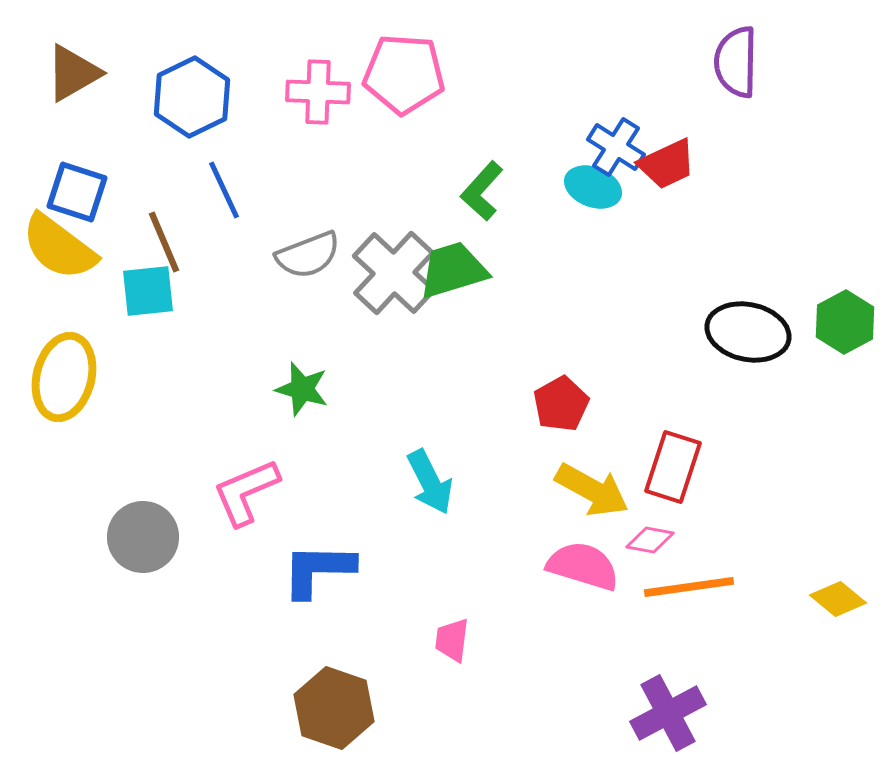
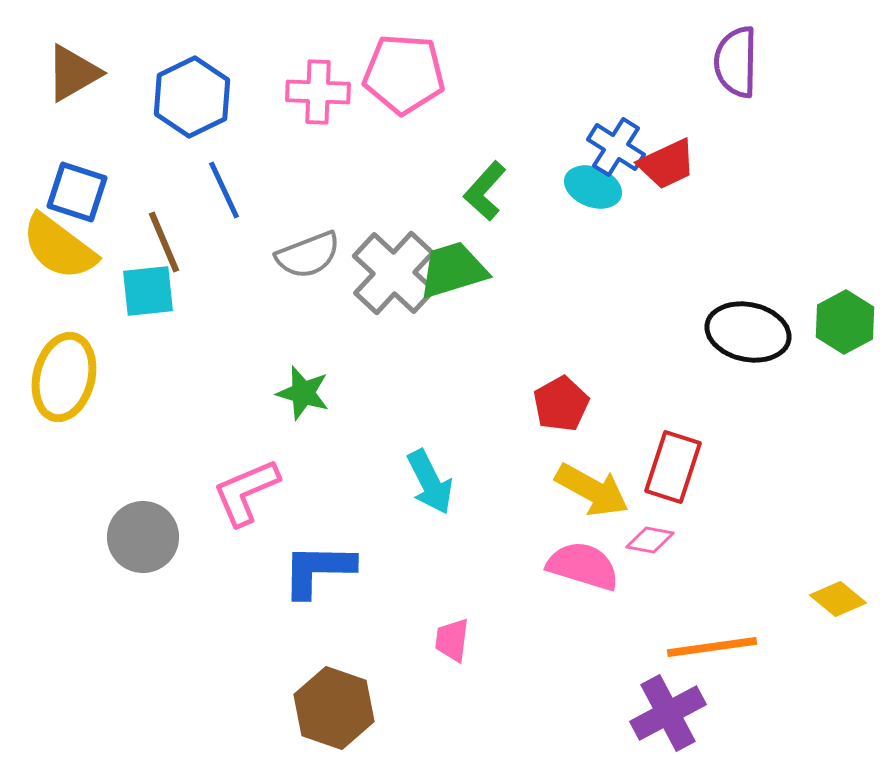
green L-shape: moved 3 px right
green star: moved 1 px right, 4 px down
orange line: moved 23 px right, 60 px down
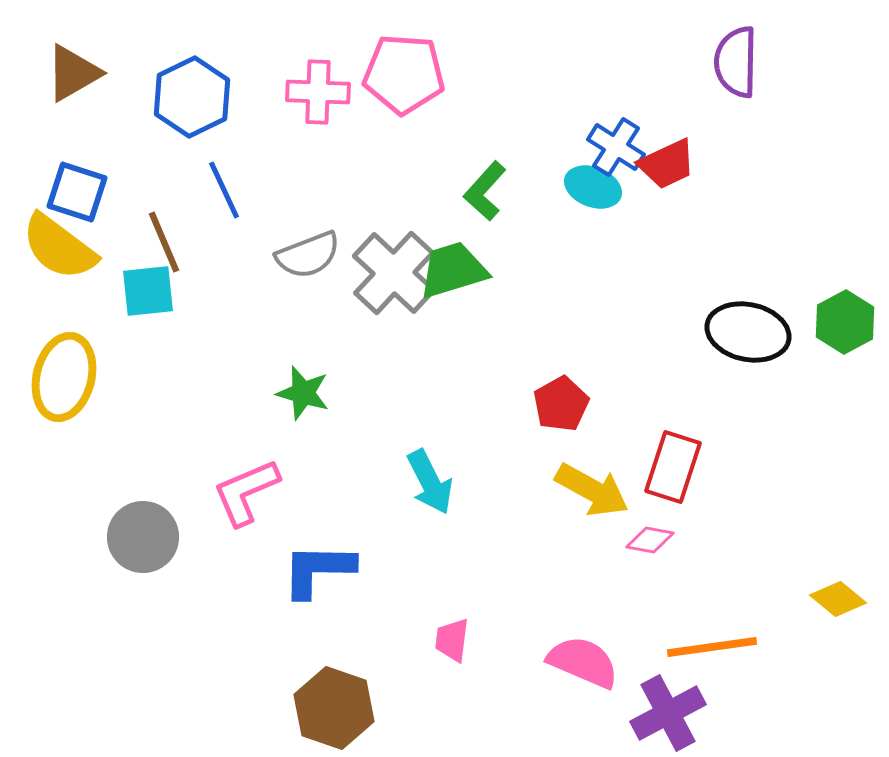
pink semicircle: moved 96 px down; rotated 6 degrees clockwise
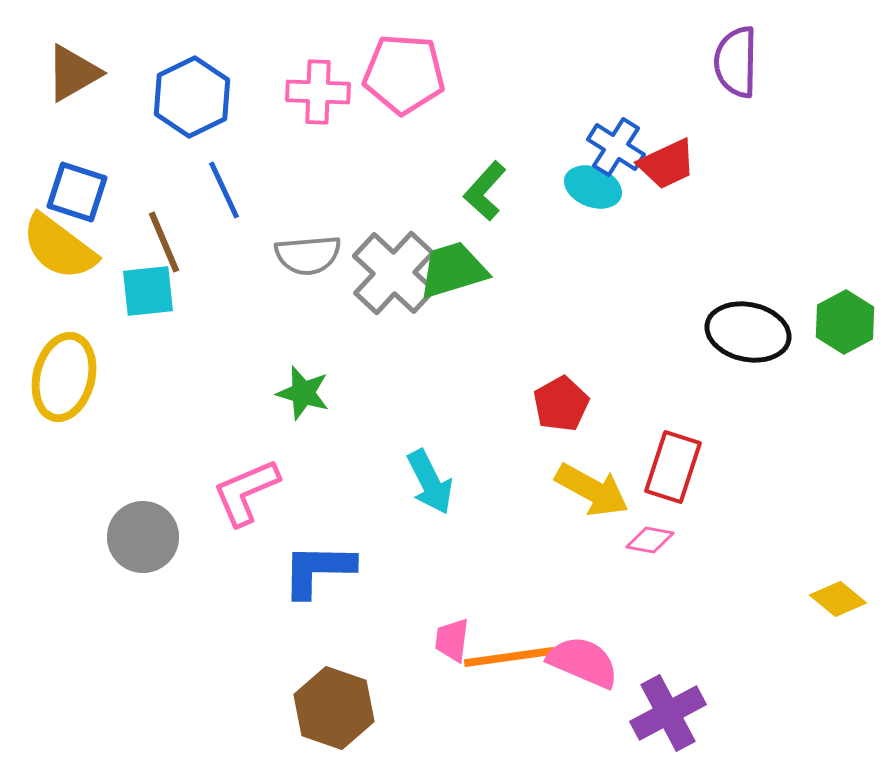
gray semicircle: rotated 16 degrees clockwise
orange line: moved 203 px left, 10 px down
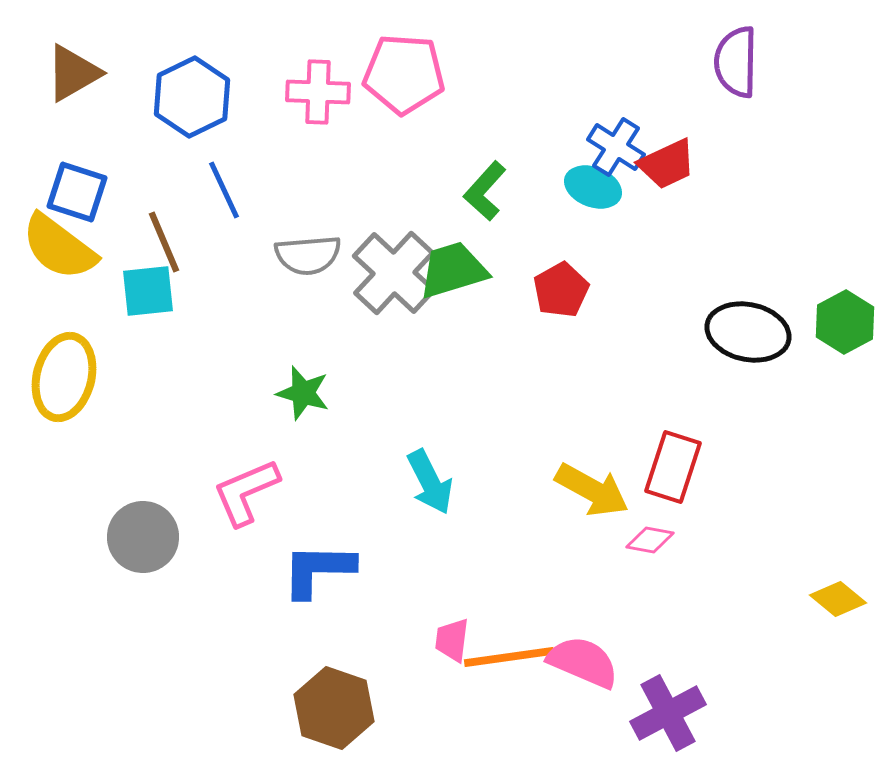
red pentagon: moved 114 px up
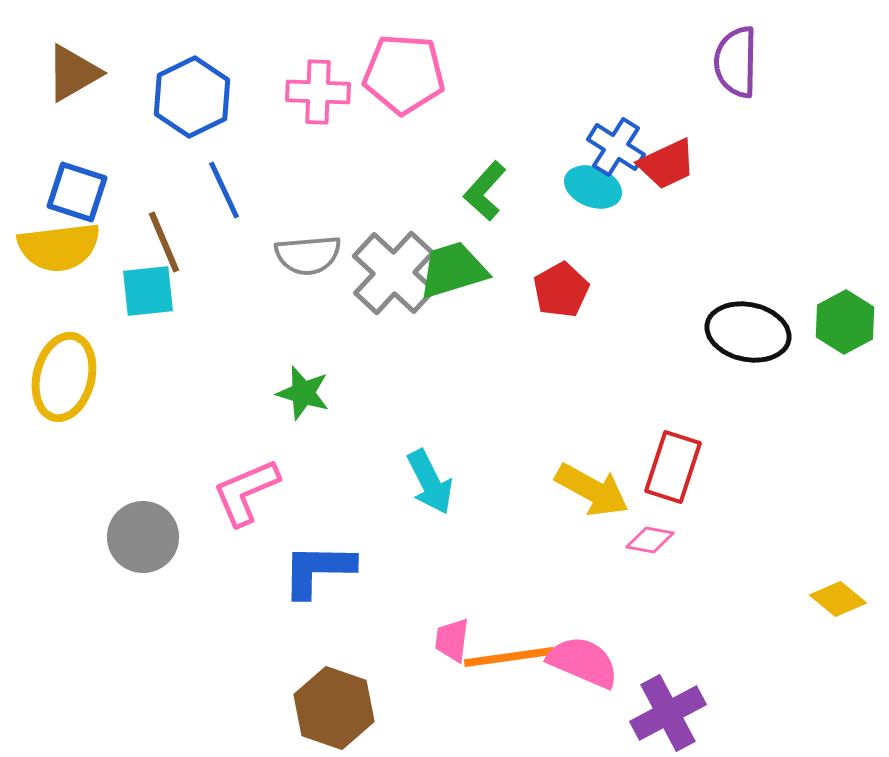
yellow semicircle: rotated 44 degrees counterclockwise
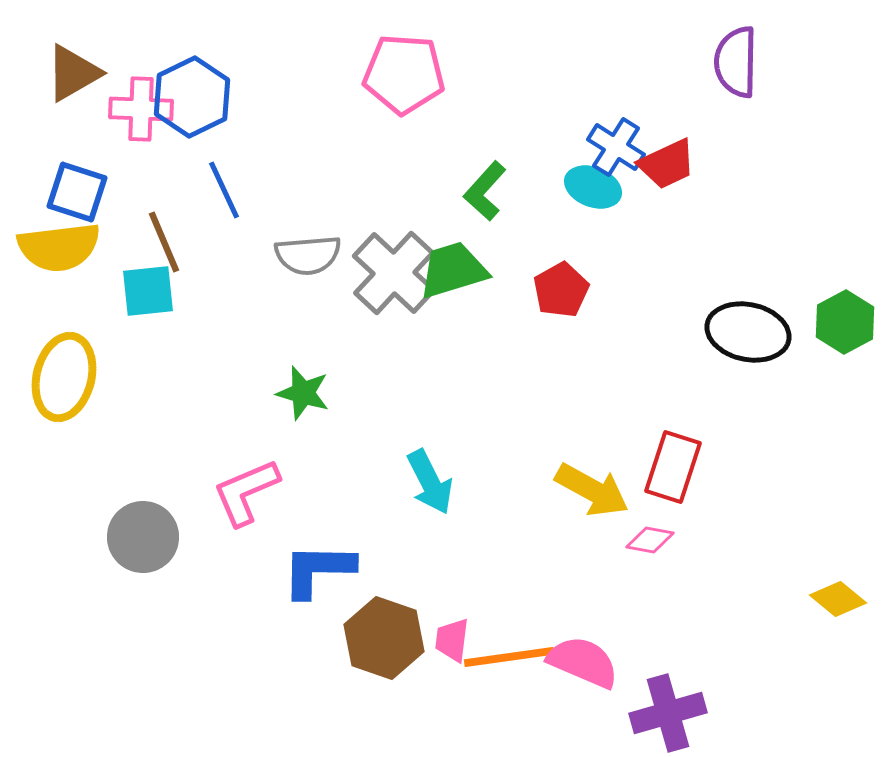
pink cross: moved 177 px left, 17 px down
brown hexagon: moved 50 px right, 70 px up
purple cross: rotated 12 degrees clockwise
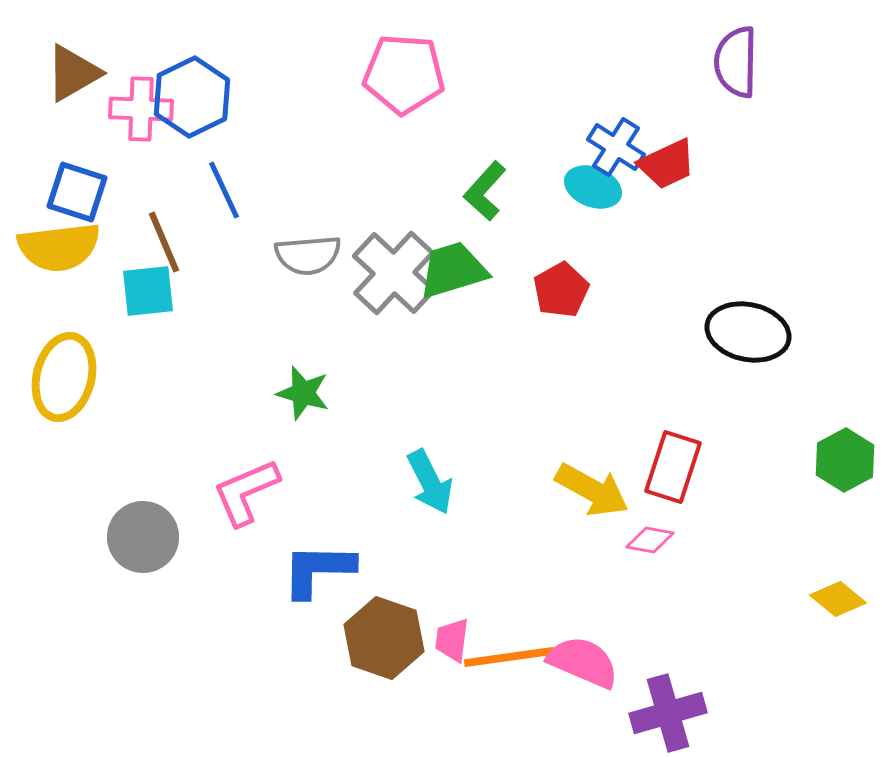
green hexagon: moved 138 px down
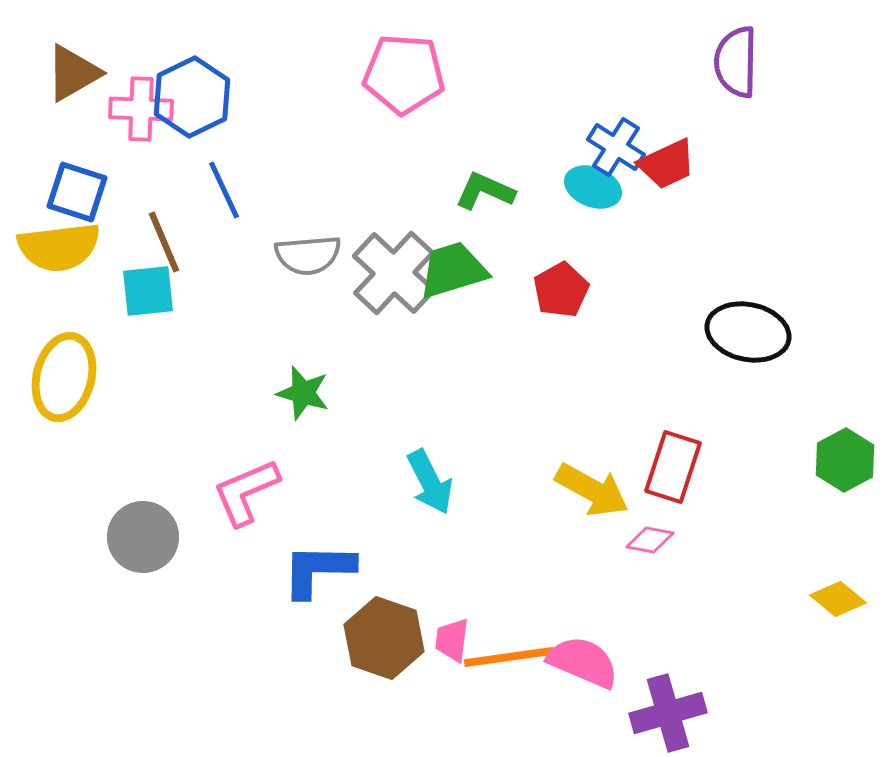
green L-shape: rotated 72 degrees clockwise
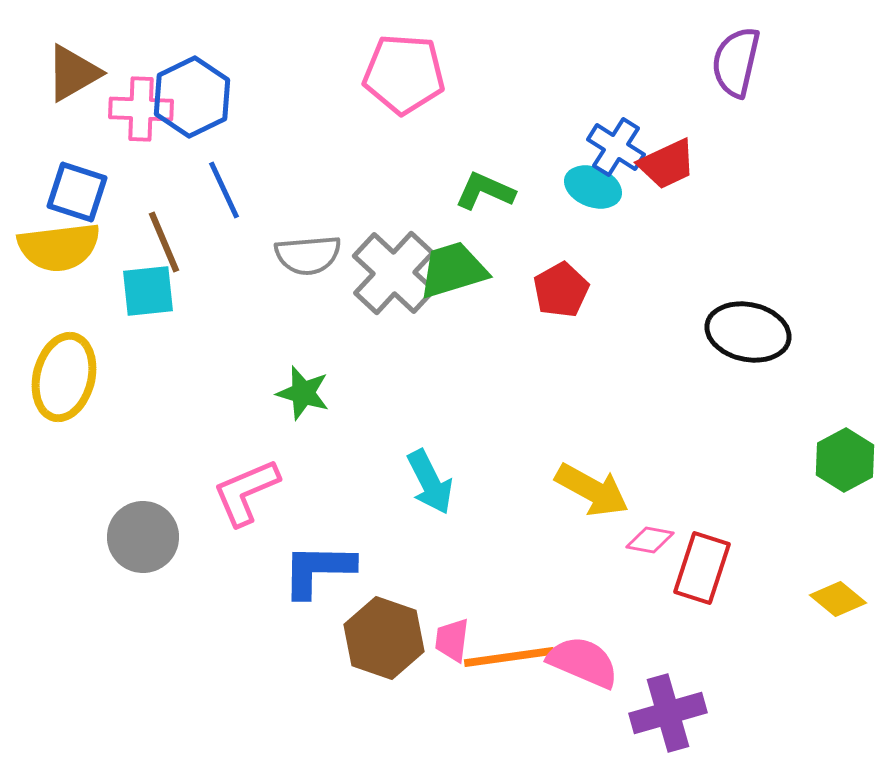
purple semicircle: rotated 12 degrees clockwise
red rectangle: moved 29 px right, 101 px down
